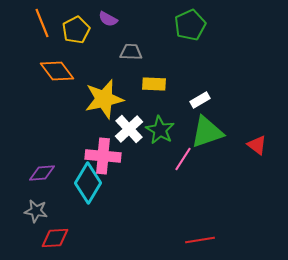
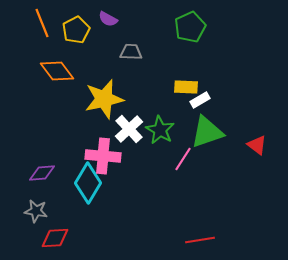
green pentagon: moved 2 px down
yellow rectangle: moved 32 px right, 3 px down
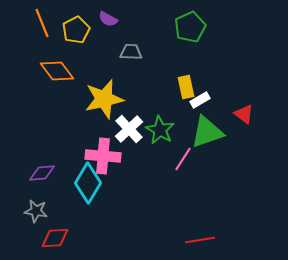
yellow rectangle: rotated 75 degrees clockwise
red triangle: moved 13 px left, 31 px up
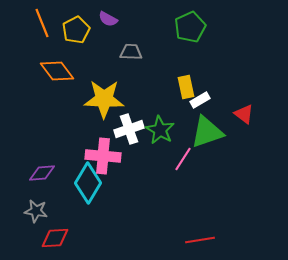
yellow star: rotated 15 degrees clockwise
white cross: rotated 24 degrees clockwise
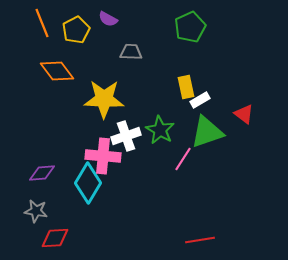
white cross: moved 3 px left, 7 px down
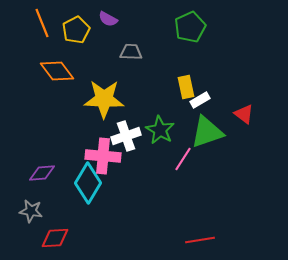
gray star: moved 5 px left
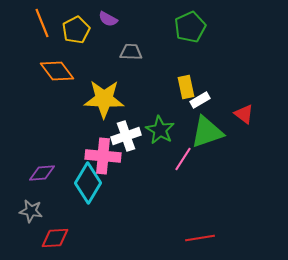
red line: moved 2 px up
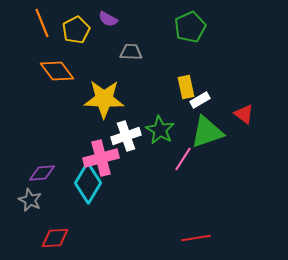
pink cross: moved 2 px left, 2 px down; rotated 20 degrees counterclockwise
gray star: moved 1 px left, 11 px up; rotated 15 degrees clockwise
red line: moved 4 px left
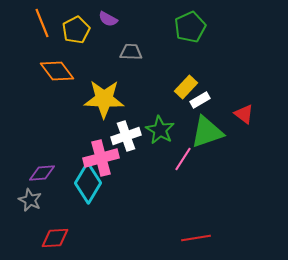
yellow rectangle: rotated 55 degrees clockwise
